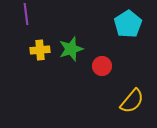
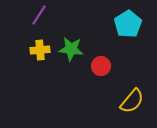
purple line: moved 13 px right, 1 px down; rotated 40 degrees clockwise
green star: rotated 25 degrees clockwise
red circle: moved 1 px left
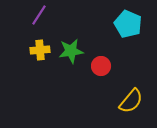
cyan pentagon: rotated 16 degrees counterclockwise
green star: moved 2 px down; rotated 15 degrees counterclockwise
yellow semicircle: moved 1 px left
